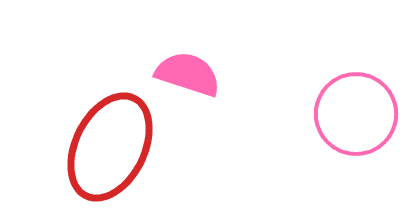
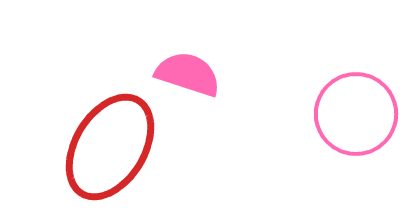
red ellipse: rotated 5 degrees clockwise
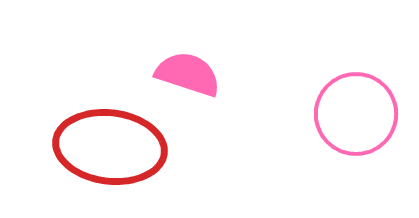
red ellipse: rotated 66 degrees clockwise
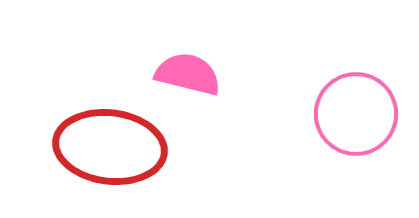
pink semicircle: rotated 4 degrees counterclockwise
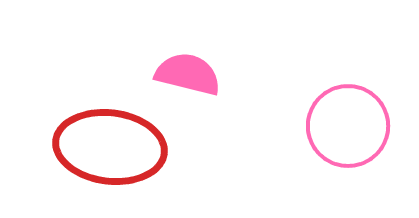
pink circle: moved 8 px left, 12 px down
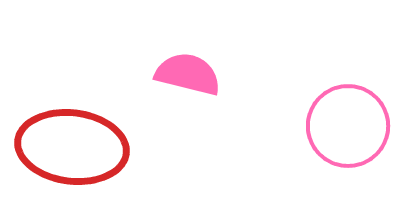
red ellipse: moved 38 px left
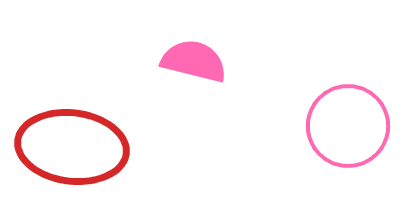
pink semicircle: moved 6 px right, 13 px up
